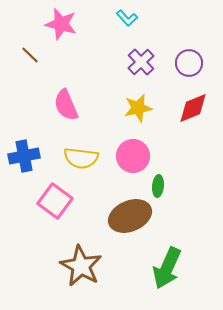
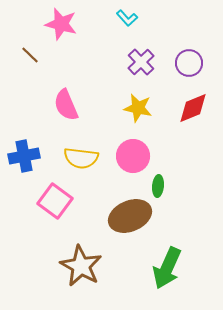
yellow star: rotated 24 degrees clockwise
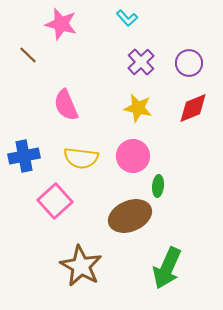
brown line: moved 2 px left
pink square: rotated 12 degrees clockwise
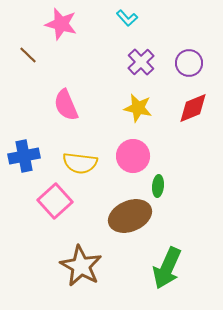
yellow semicircle: moved 1 px left, 5 px down
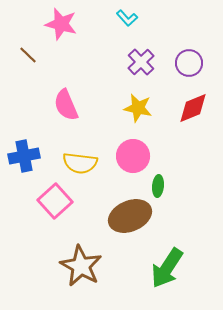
green arrow: rotated 9 degrees clockwise
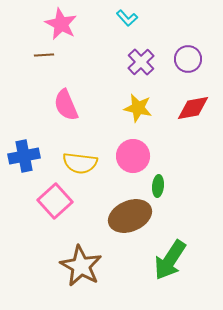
pink star: rotated 12 degrees clockwise
brown line: moved 16 px right; rotated 48 degrees counterclockwise
purple circle: moved 1 px left, 4 px up
red diamond: rotated 12 degrees clockwise
green arrow: moved 3 px right, 8 px up
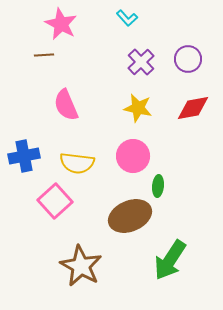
yellow semicircle: moved 3 px left
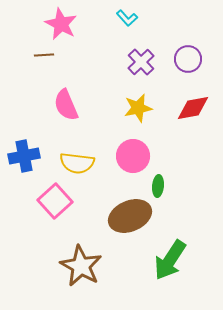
yellow star: rotated 24 degrees counterclockwise
